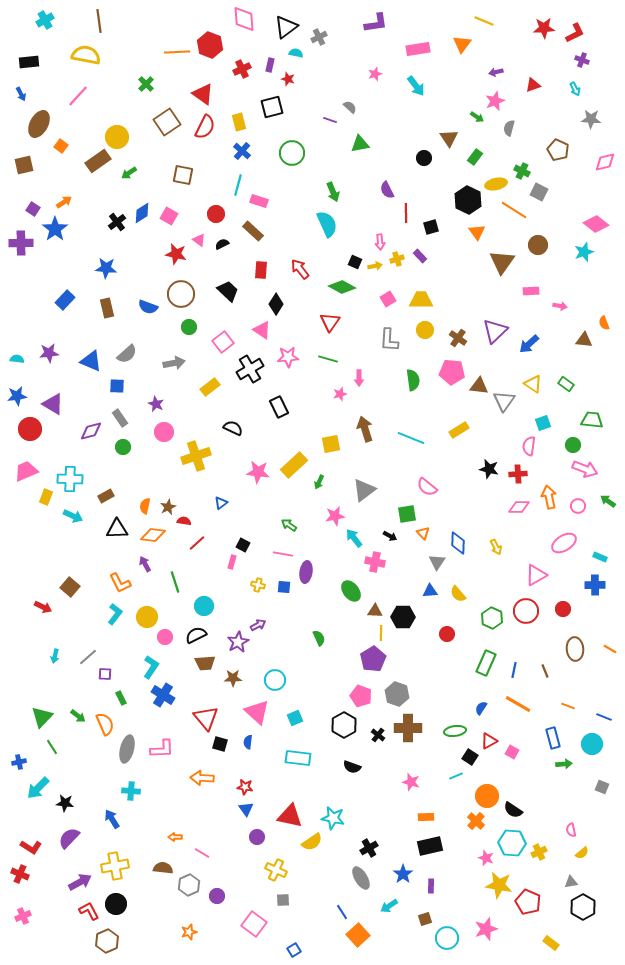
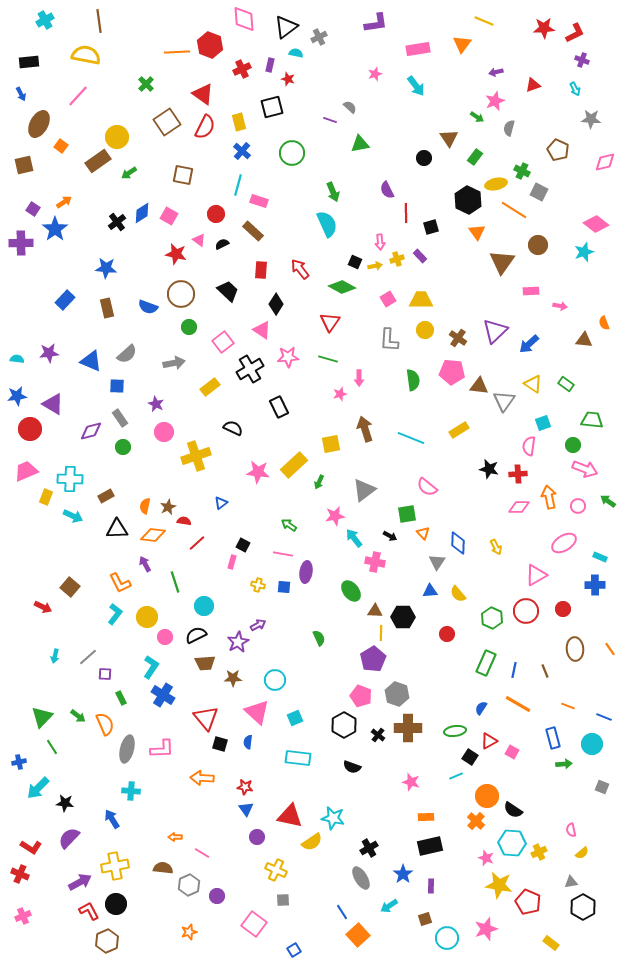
orange line at (610, 649): rotated 24 degrees clockwise
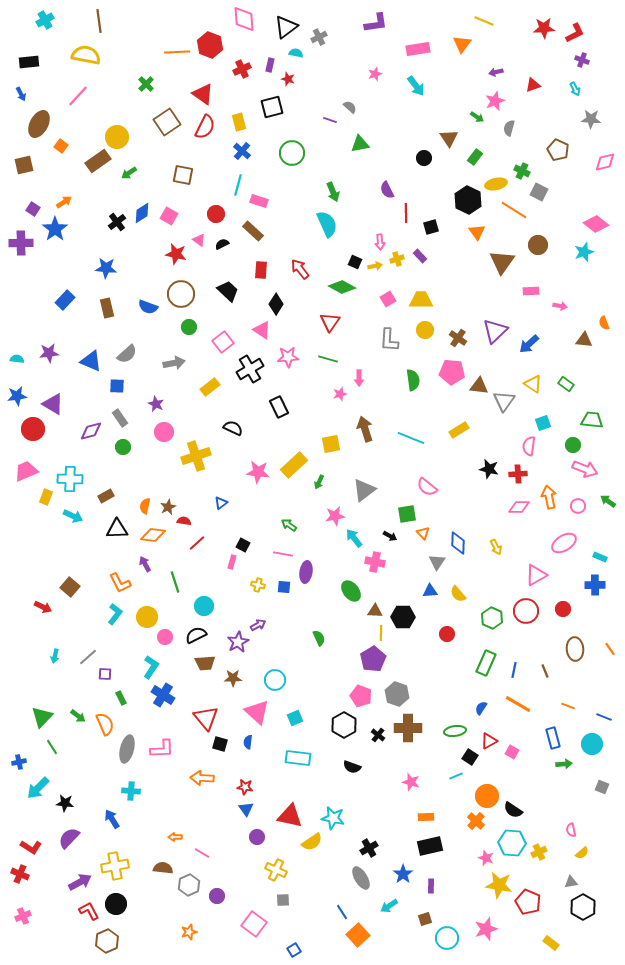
red circle at (30, 429): moved 3 px right
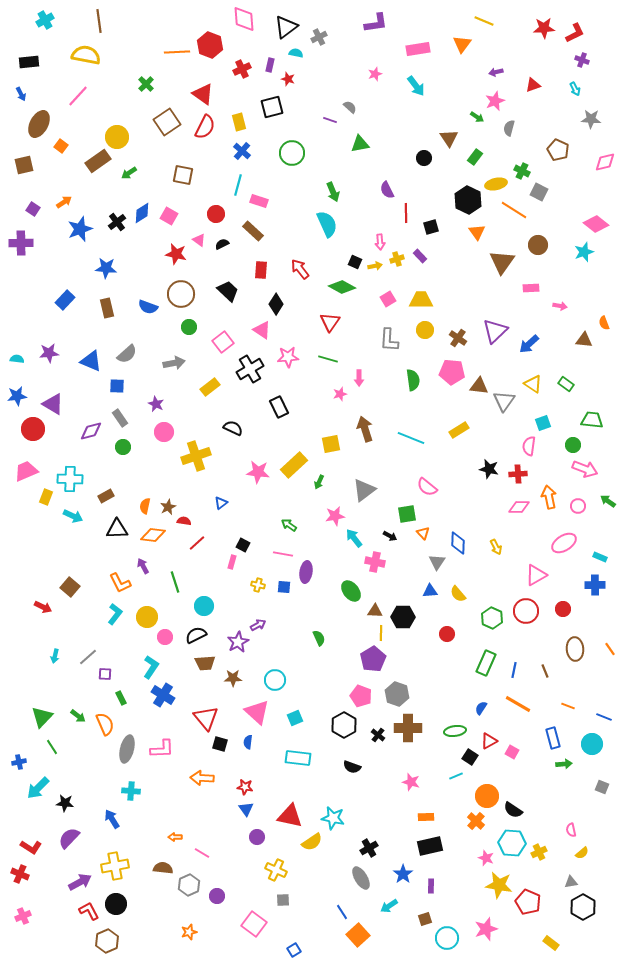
blue star at (55, 229): moved 25 px right; rotated 15 degrees clockwise
pink rectangle at (531, 291): moved 3 px up
purple arrow at (145, 564): moved 2 px left, 2 px down
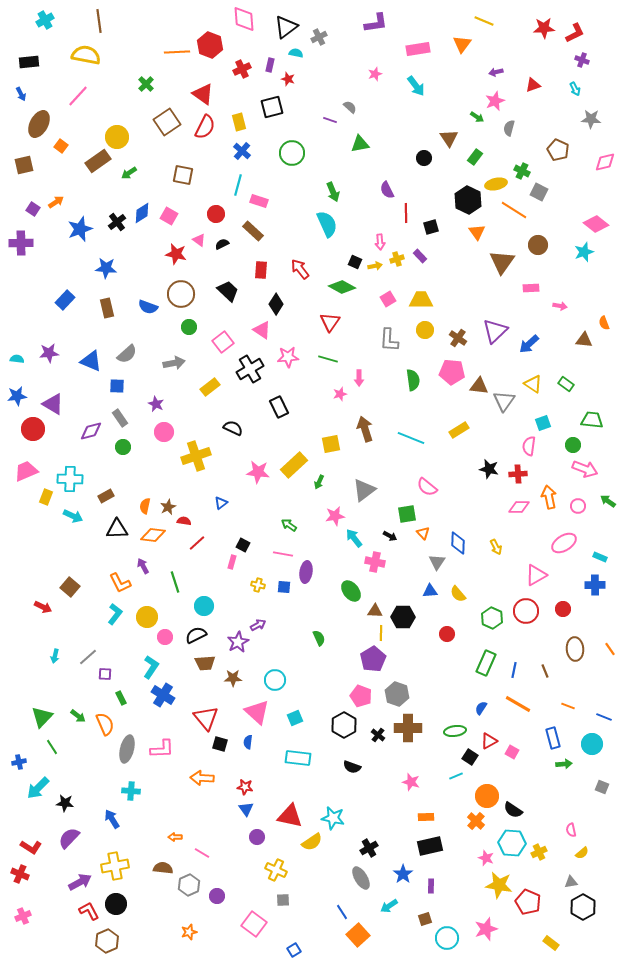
orange arrow at (64, 202): moved 8 px left
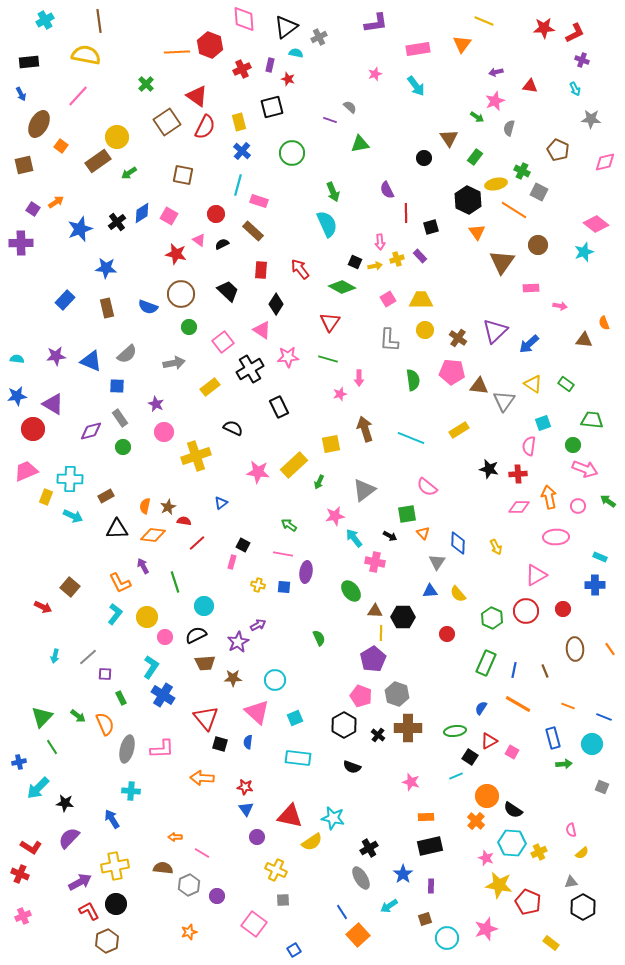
red triangle at (533, 85): moved 3 px left, 1 px down; rotated 28 degrees clockwise
red triangle at (203, 94): moved 6 px left, 2 px down
purple star at (49, 353): moved 7 px right, 3 px down
pink ellipse at (564, 543): moved 8 px left, 6 px up; rotated 30 degrees clockwise
